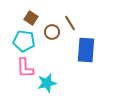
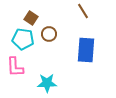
brown line: moved 13 px right, 12 px up
brown circle: moved 3 px left, 2 px down
cyan pentagon: moved 1 px left, 2 px up
pink L-shape: moved 10 px left, 1 px up
cyan star: rotated 12 degrees clockwise
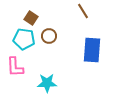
brown circle: moved 2 px down
cyan pentagon: moved 1 px right
blue rectangle: moved 6 px right
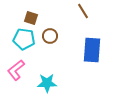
brown square: rotated 16 degrees counterclockwise
brown circle: moved 1 px right
pink L-shape: moved 1 px right, 3 px down; rotated 55 degrees clockwise
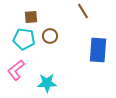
brown square: moved 1 px up; rotated 24 degrees counterclockwise
blue rectangle: moved 6 px right
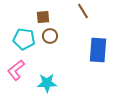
brown square: moved 12 px right
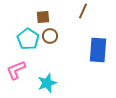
brown line: rotated 56 degrees clockwise
cyan pentagon: moved 4 px right; rotated 25 degrees clockwise
pink L-shape: rotated 15 degrees clockwise
cyan star: rotated 18 degrees counterclockwise
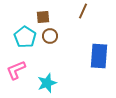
cyan pentagon: moved 3 px left, 2 px up
blue rectangle: moved 1 px right, 6 px down
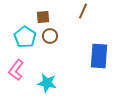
pink L-shape: rotated 30 degrees counterclockwise
cyan star: rotated 30 degrees clockwise
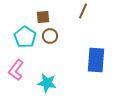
blue rectangle: moved 3 px left, 4 px down
